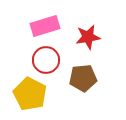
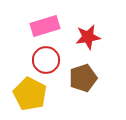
brown pentagon: rotated 12 degrees counterclockwise
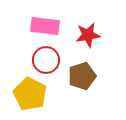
pink rectangle: rotated 24 degrees clockwise
red star: moved 2 px up
brown pentagon: moved 1 px left, 2 px up
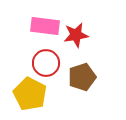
red star: moved 12 px left
red circle: moved 3 px down
brown pentagon: moved 1 px down
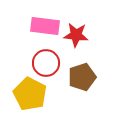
red star: rotated 15 degrees clockwise
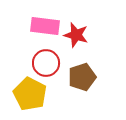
red star: rotated 10 degrees clockwise
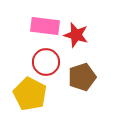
red circle: moved 1 px up
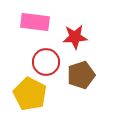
pink rectangle: moved 10 px left, 4 px up
red star: moved 1 px left, 2 px down; rotated 20 degrees counterclockwise
brown pentagon: moved 1 px left, 2 px up
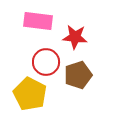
pink rectangle: moved 3 px right, 1 px up
red star: rotated 10 degrees clockwise
brown pentagon: moved 3 px left
